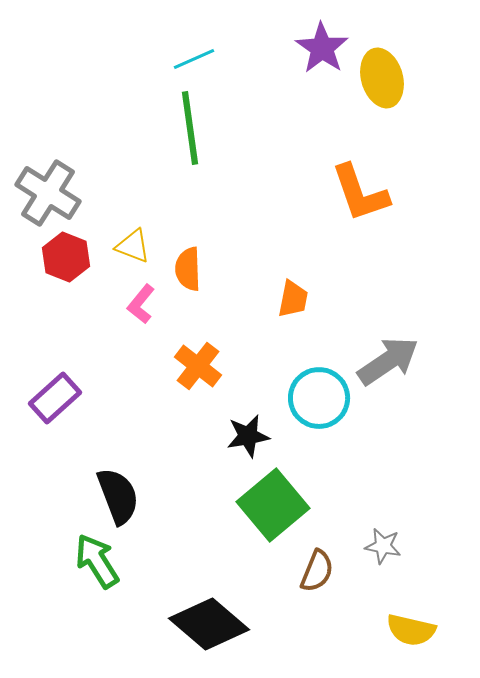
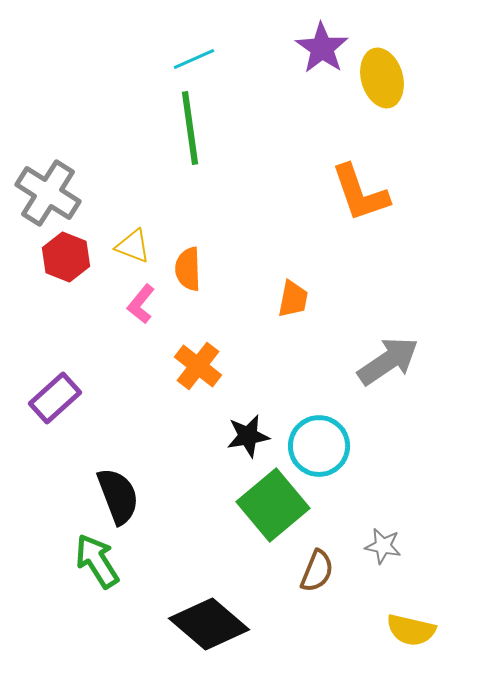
cyan circle: moved 48 px down
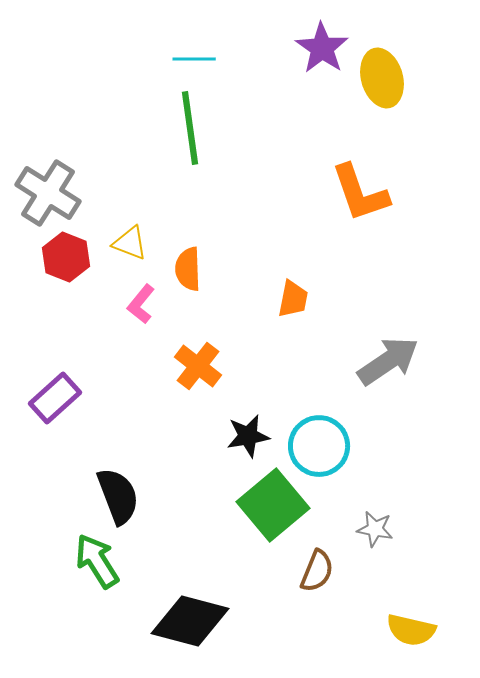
cyan line: rotated 24 degrees clockwise
yellow triangle: moved 3 px left, 3 px up
gray star: moved 8 px left, 17 px up
black diamond: moved 19 px left, 3 px up; rotated 26 degrees counterclockwise
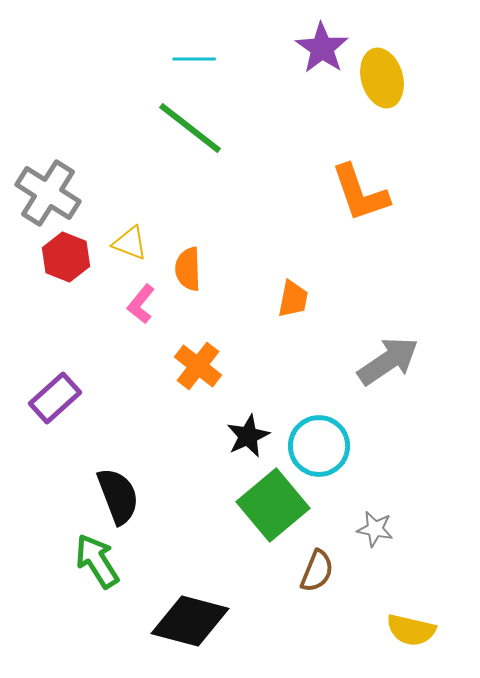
green line: rotated 44 degrees counterclockwise
black star: rotated 15 degrees counterclockwise
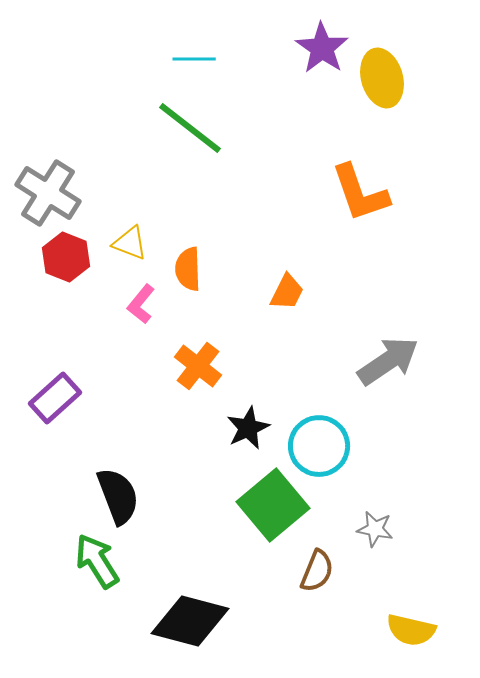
orange trapezoid: moved 6 px left, 7 px up; rotated 15 degrees clockwise
black star: moved 8 px up
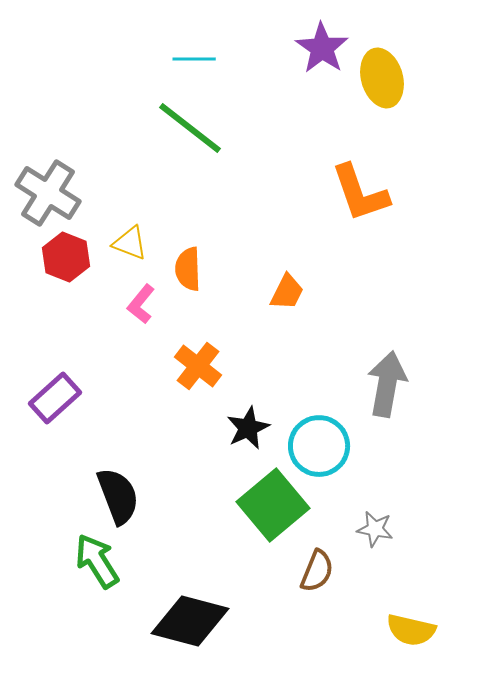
gray arrow: moved 1 px left, 23 px down; rotated 46 degrees counterclockwise
